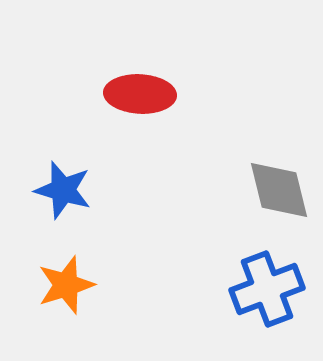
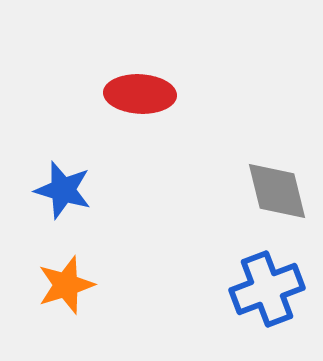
gray diamond: moved 2 px left, 1 px down
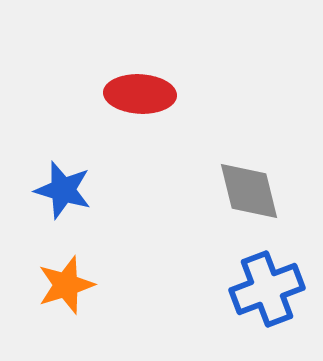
gray diamond: moved 28 px left
